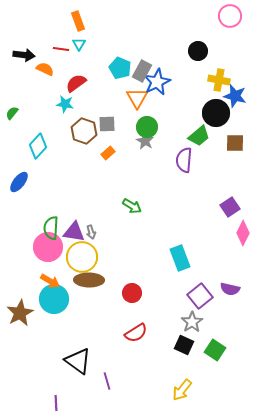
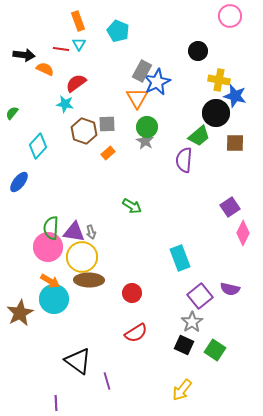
cyan pentagon at (120, 68): moved 2 px left, 37 px up
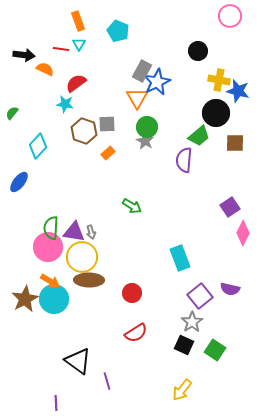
blue star at (235, 96): moved 3 px right, 5 px up
brown star at (20, 313): moved 5 px right, 14 px up
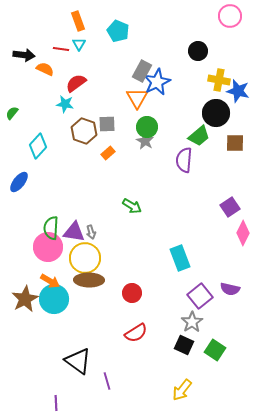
yellow circle at (82, 257): moved 3 px right, 1 px down
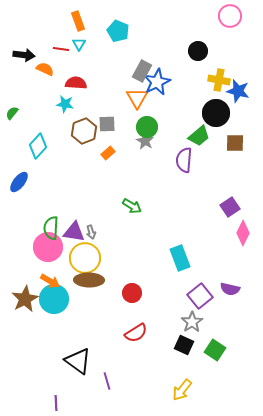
red semicircle at (76, 83): rotated 40 degrees clockwise
brown hexagon at (84, 131): rotated 20 degrees clockwise
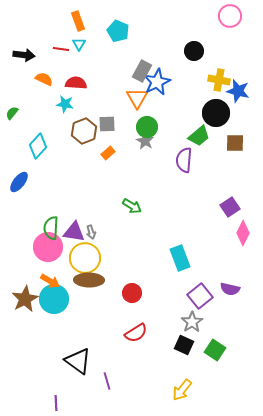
black circle at (198, 51): moved 4 px left
orange semicircle at (45, 69): moved 1 px left, 10 px down
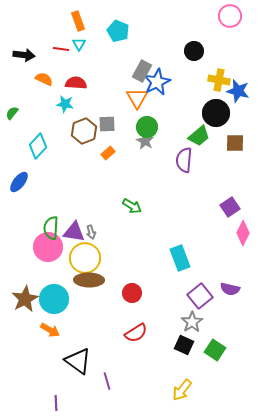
orange arrow at (50, 281): moved 49 px down
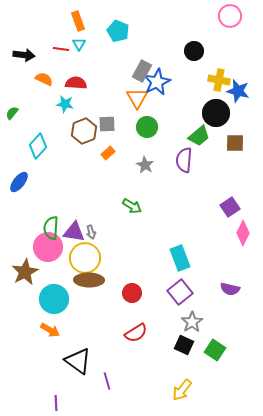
gray star at (145, 141): moved 24 px down
purple square at (200, 296): moved 20 px left, 4 px up
brown star at (25, 299): moved 27 px up
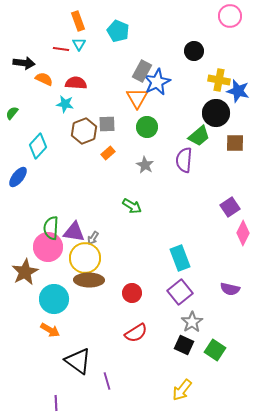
black arrow at (24, 55): moved 8 px down
blue ellipse at (19, 182): moved 1 px left, 5 px up
gray arrow at (91, 232): moved 2 px right, 6 px down; rotated 48 degrees clockwise
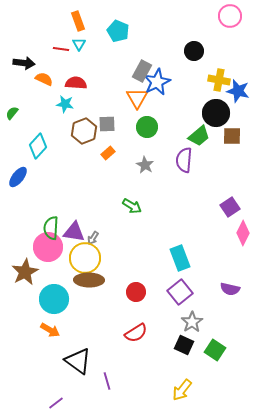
brown square at (235, 143): moved 3 px left, 7 px up
red circle at (132, 293): moved 4 px right, 1 px up
purple line at (56, 403): rotated 56 degrees clockwise
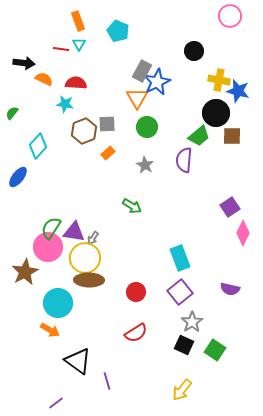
green semicircle at (51, 228): rotated 30 degrees clockwise
cyan circle at (54, 299): moved 4 px right, 4 px down
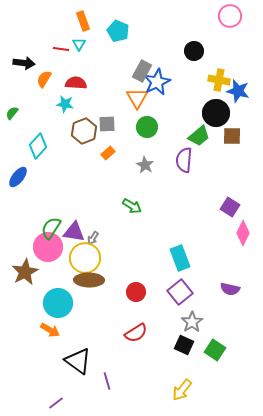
orange rectangle at (78, 21): moved 5 px right
orange semicircle at (44, 79): rotated 84 degrees counterclockwise
purple square at (230, 207): rotated 24 degrees counterclockwise
